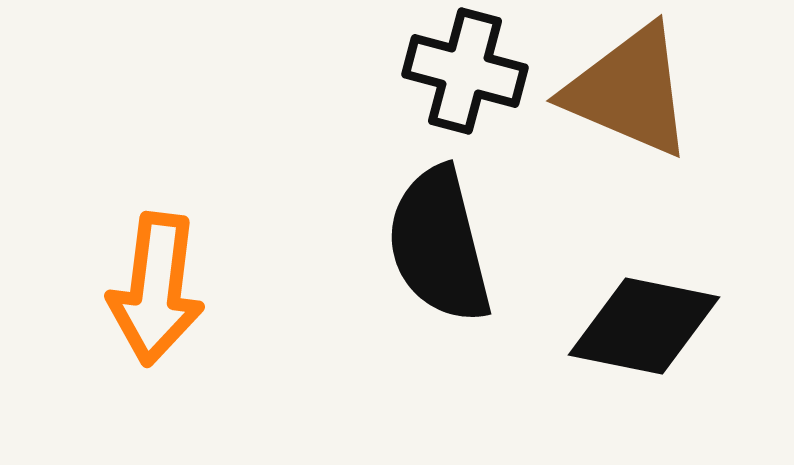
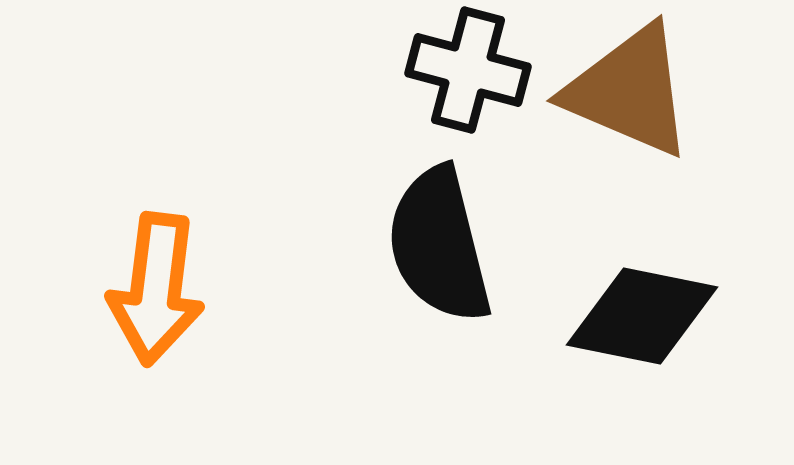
black cross: moved 3 px right, 1 px up
black diamond: moved 2 px left, 10 px up
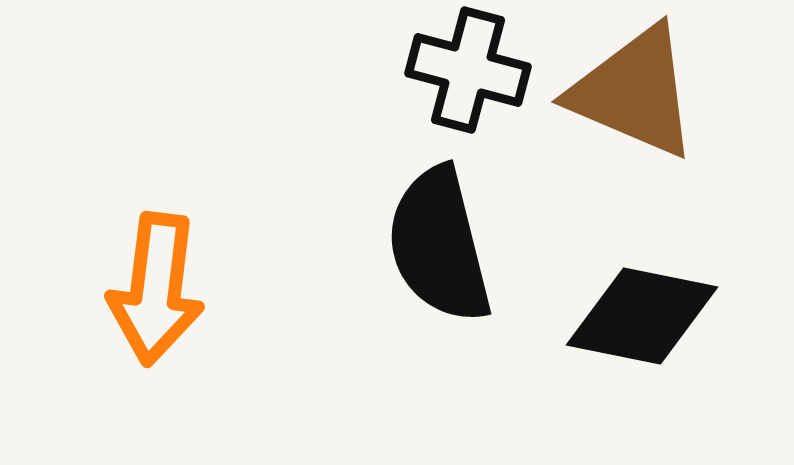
brown triangle: moved 5 px right, 1 px down
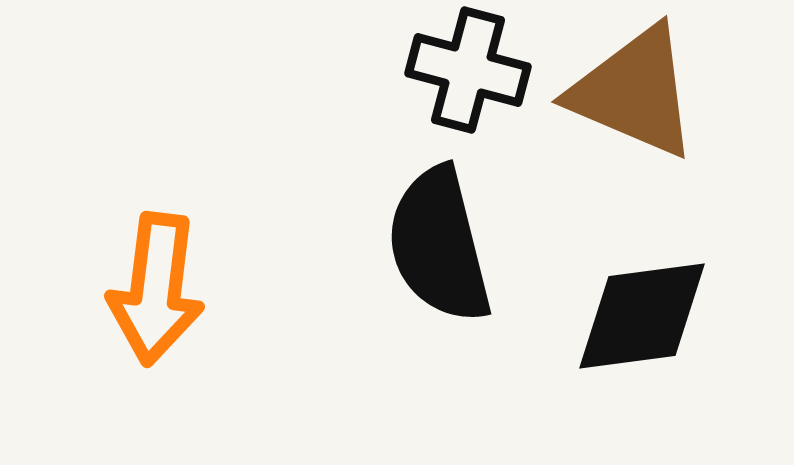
black diamond: rotated 19 degrees counterclockwise
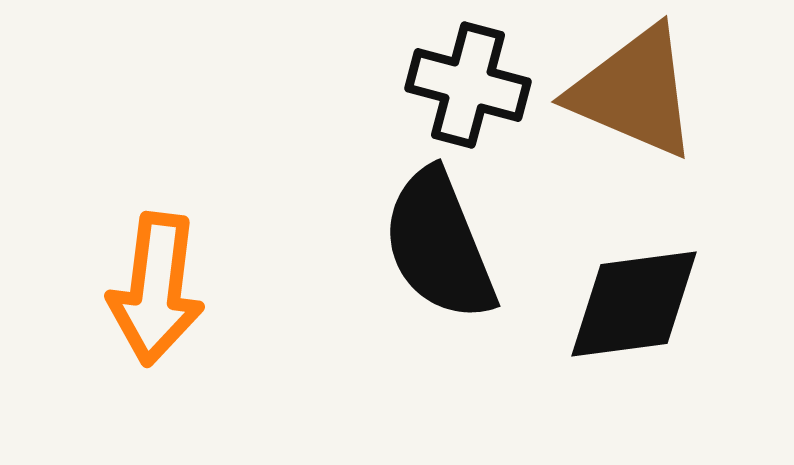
black cross: moved 15 px down
black semicircle: rotated 8 degrees counterclockwise
black diamond: moved 8 px left, 12 px up
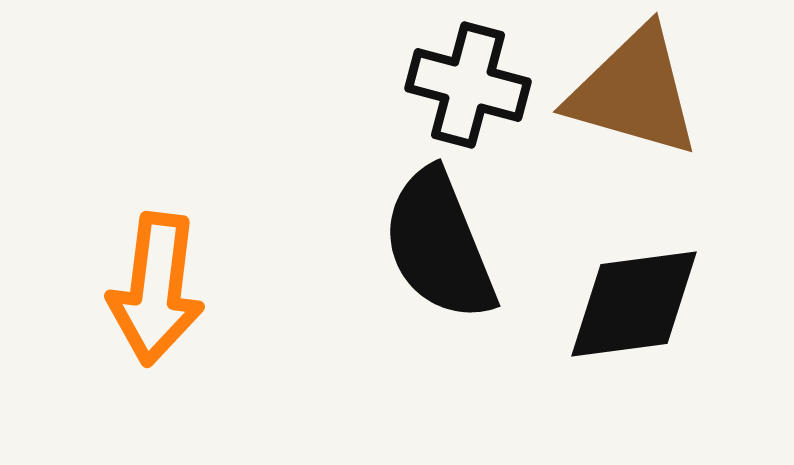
brown triangle: rotated 7 degrees counterclockwise
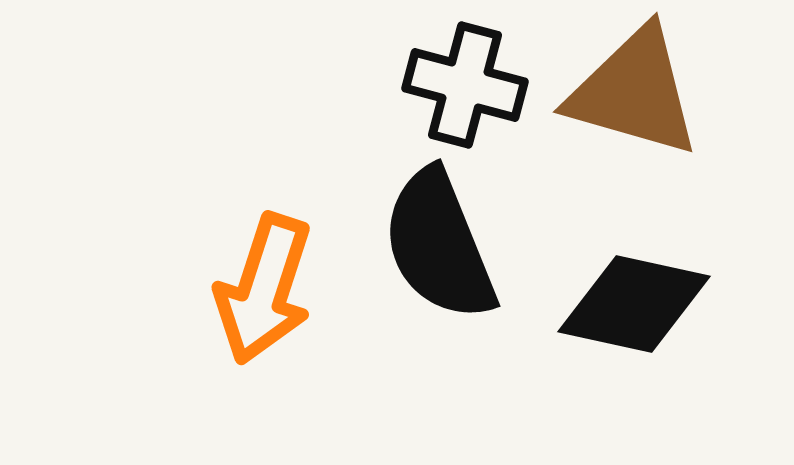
black cross: moved 3 px left
orange arrow: moved 108 px right; rotated 11 degrees clockwise
black diamond: rotated 20 degrees clockwise
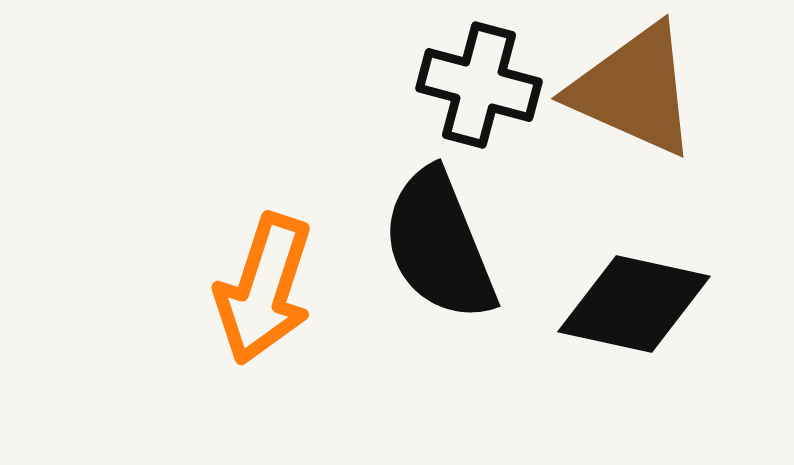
black cross: moved 14 px right
brown triangle: moved 2 px up; rotated 8 degrees clockwise
